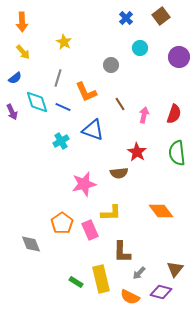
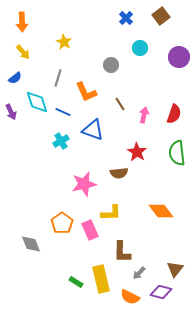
blue line: moved 5 px down
purple arrow: moved 1 px left
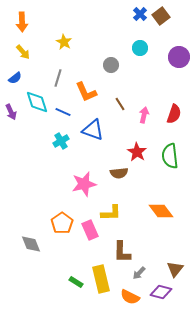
blue cross: moved 14 px right, 4 px up
green semicircle: moved 7 px left, 3 px down
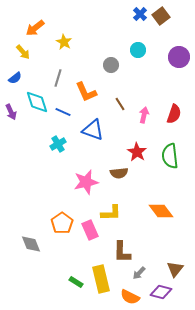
orange arrow: moved 13 px right, 6 px down; rotated 54 degrees clockwise
cyan circle: moved 2 px left, 2 px down
cyan cross: moved 3 px left, 3 px down
pink star: moved 2 px right, 2 px up
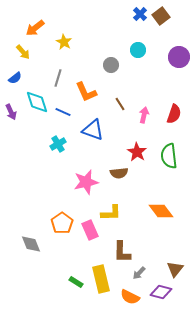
green semicircle: moved 1 px left
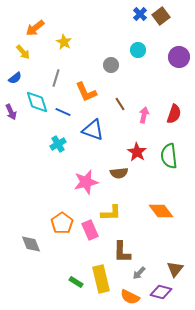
gray line: moved 2 px left
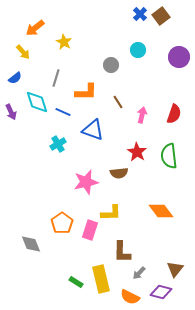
orange L-shape: rotated 65 degrees counterclockwise
brown line: moved 2 px left, 2 px up
pink arrow: moved 2 px left
pink rectangle: rotated 42 degrees clockwise
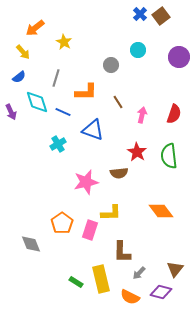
blue semicircle: moved 4 px right, 1 px up
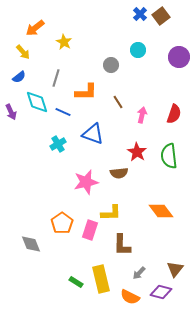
blue triangle: moved 4 px down
brown L-shape: moved 7 px up
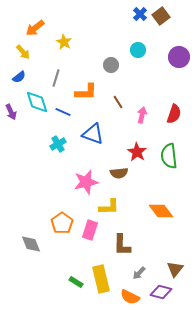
yellow L-shape: moved 2 px left, 6 px up
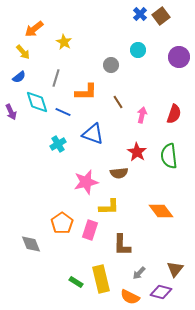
orange arrow: moved 1 px left, 1 px down
